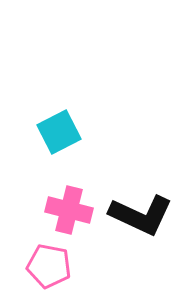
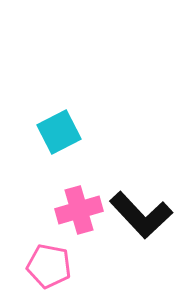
pink cross: moved 10 px right; rotated 30 degrees counterclockwise
black L-shape: rotated 22 degrees clockwise
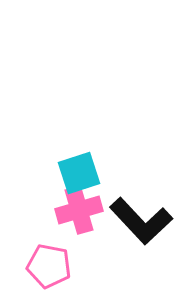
cyan square: moved 20 px right, 41 px down; rotated 9 degrees clockwise
black L-shape: moved 6 px down
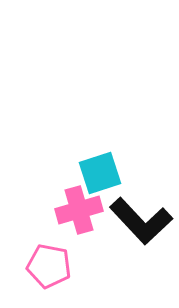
cyan square: moved 21 px right
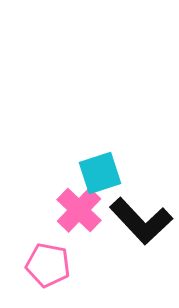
pink cross: rotated 30 degrees counterclockwise
pink pentagon: moved 1 px left, 1 px up
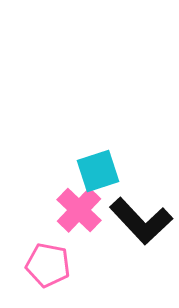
cyan square: moved 2 px left, 2 px up
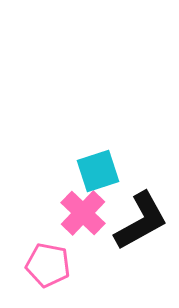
pink cross: moved 4 px right, 3 px down
black L-shape: rotated 76 degrees counterclockwise
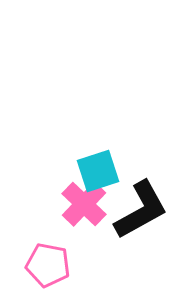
pink cross: moved 1 px right, 9 px up
black L-shape: moved 11 px up
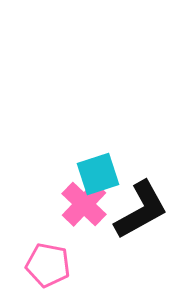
cyan square: moved 3 px down
